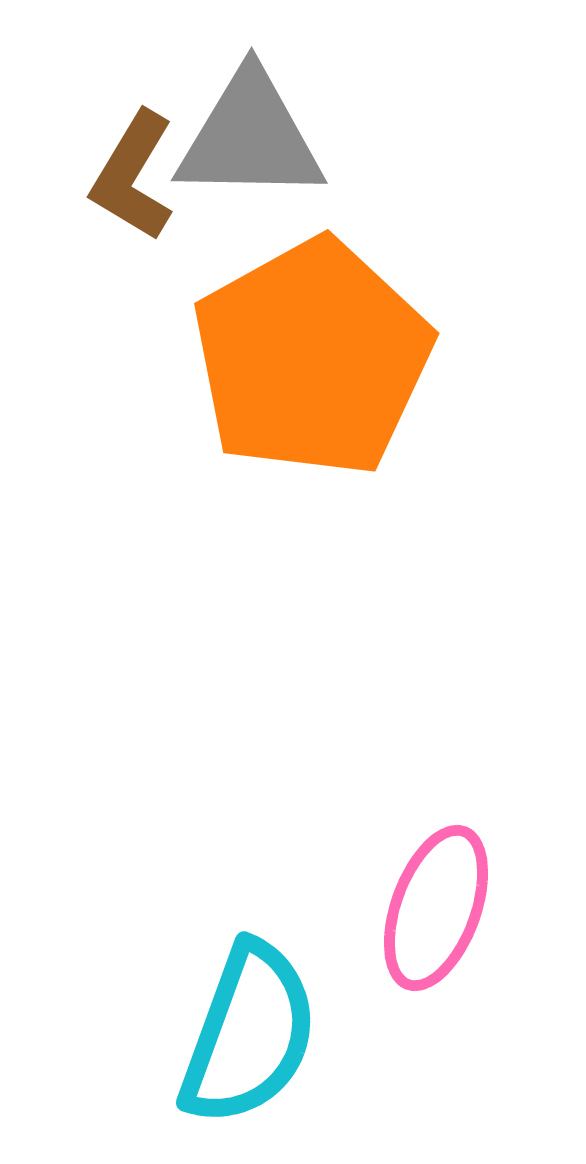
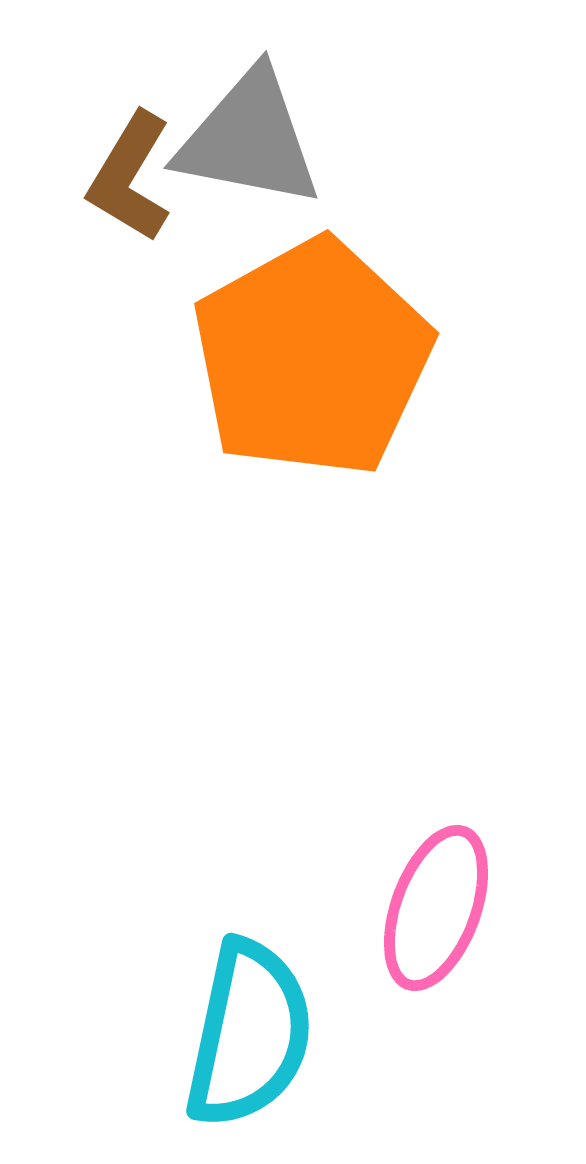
gray triangle: moved 1 px left, 2 px down; rotated 10 degrees clockwise
brown L-shape: moved 3 px left, 1 px down
cyan semicircle: rotated 8 degrees counterclockwise
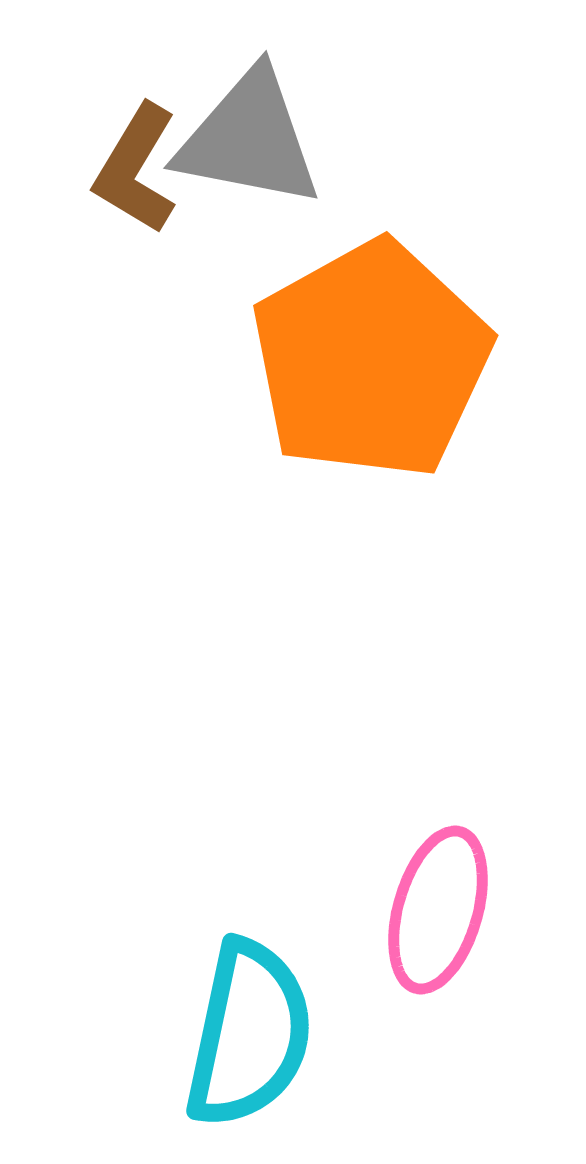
brown L-shape: moved 6 px right, 8 px up
orange pentagon: moved 59 px right, 2 px down
pink ellipse: moved 2 px right, 2 px down; rotated 4 degrees counterclockwise
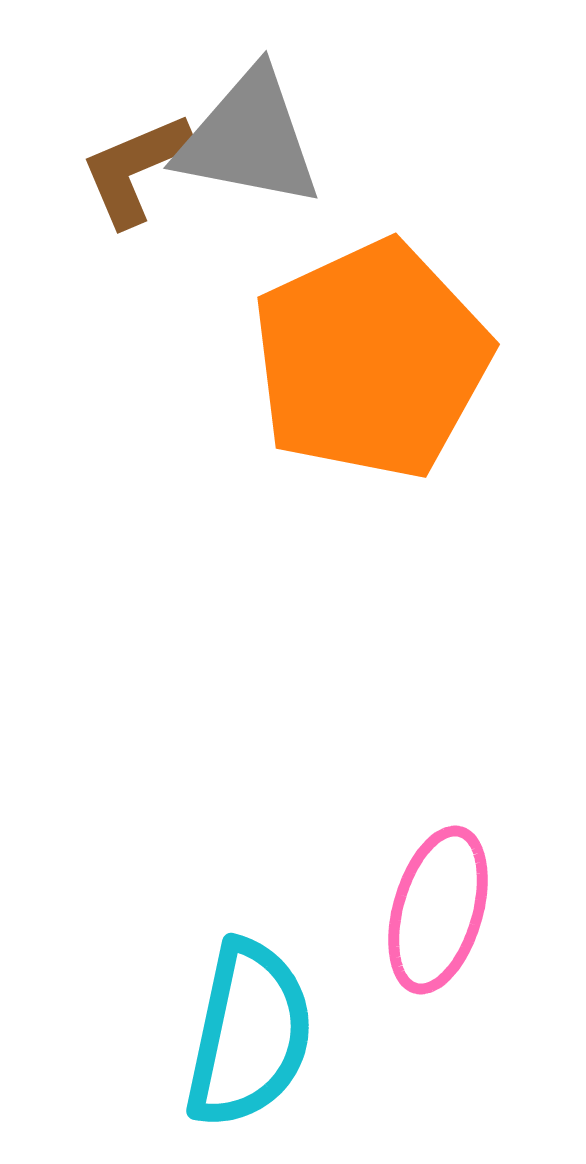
brown L-shape: rotated 36 degrees clockwise
orange pentagon: rotated 4 degrees clockwise
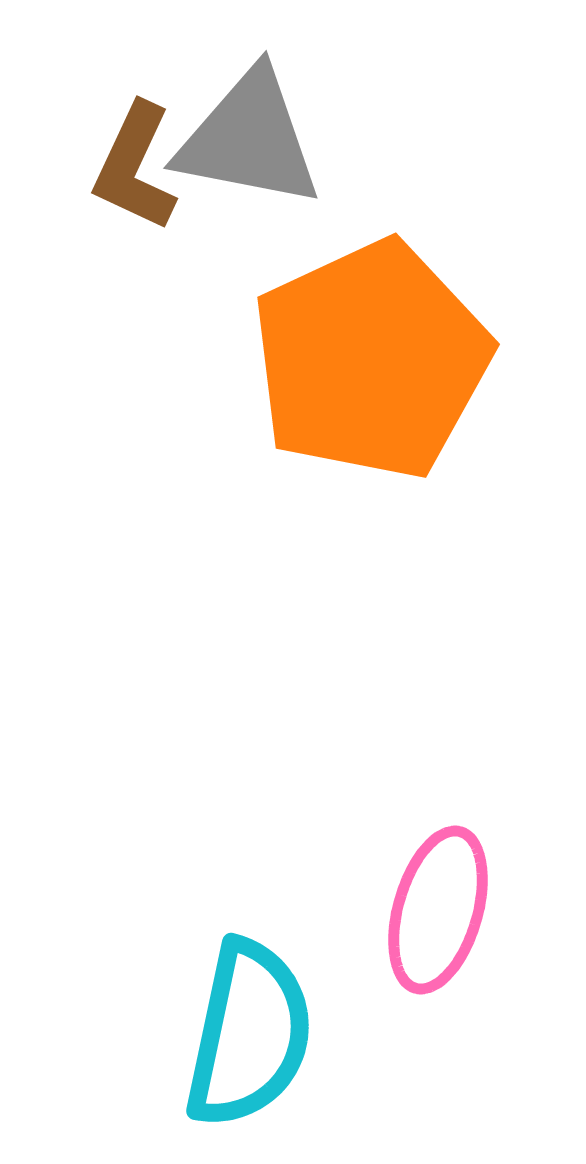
brown L-shape: moved 1 px left, 2 px up; rotated 42 degrees counterclockwise
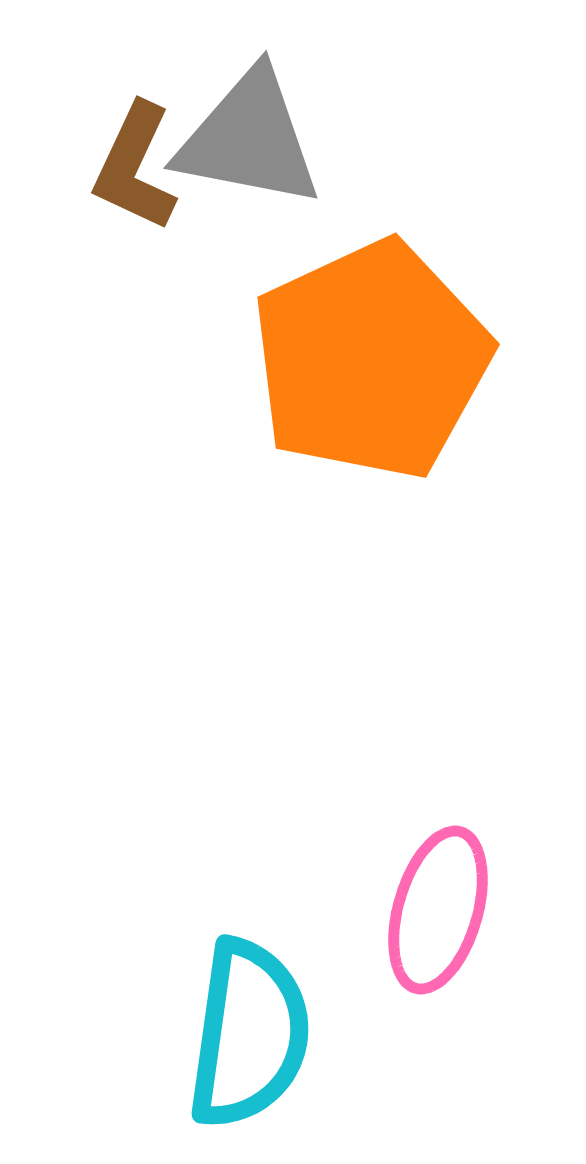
cyan semicircle: rotated 4 degrees counterclockwise
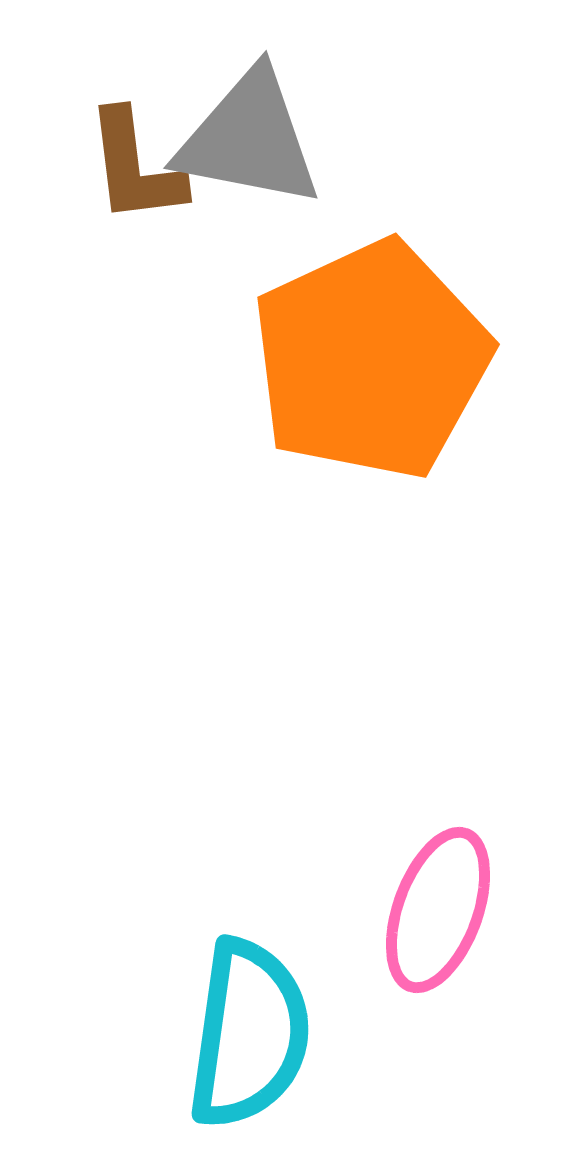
brown L-shape: rotated 32 degrees counterclockwise
pink ellipse: rotated 4 degrees clockwise
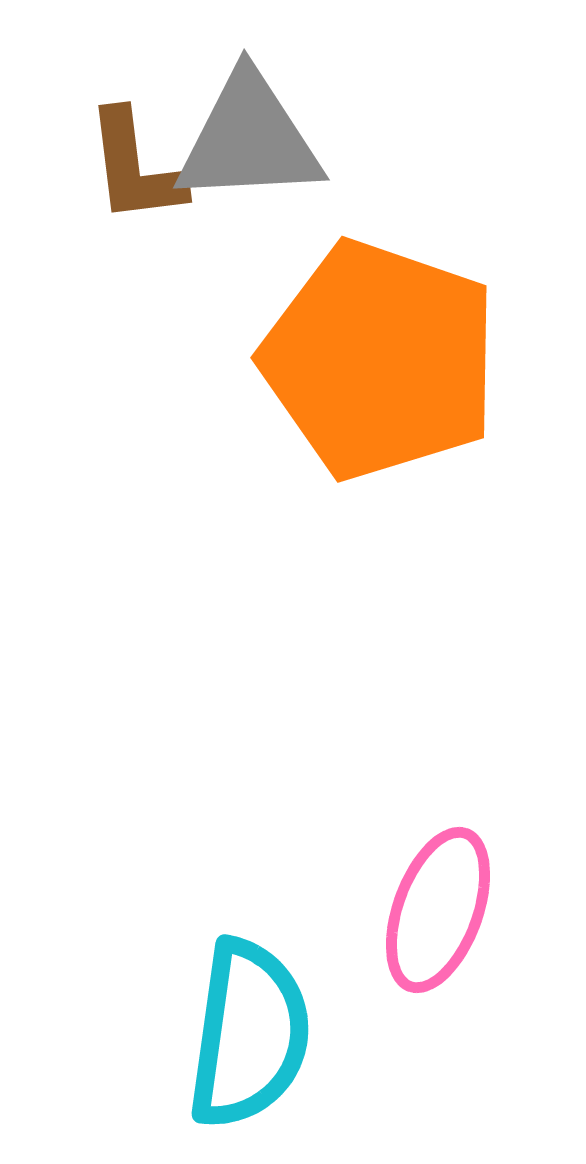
gray triangle: rotated 14 degrees counterclockwise
orange pentagon: moved 9 px right; rotated 28 degrees counterclockwise
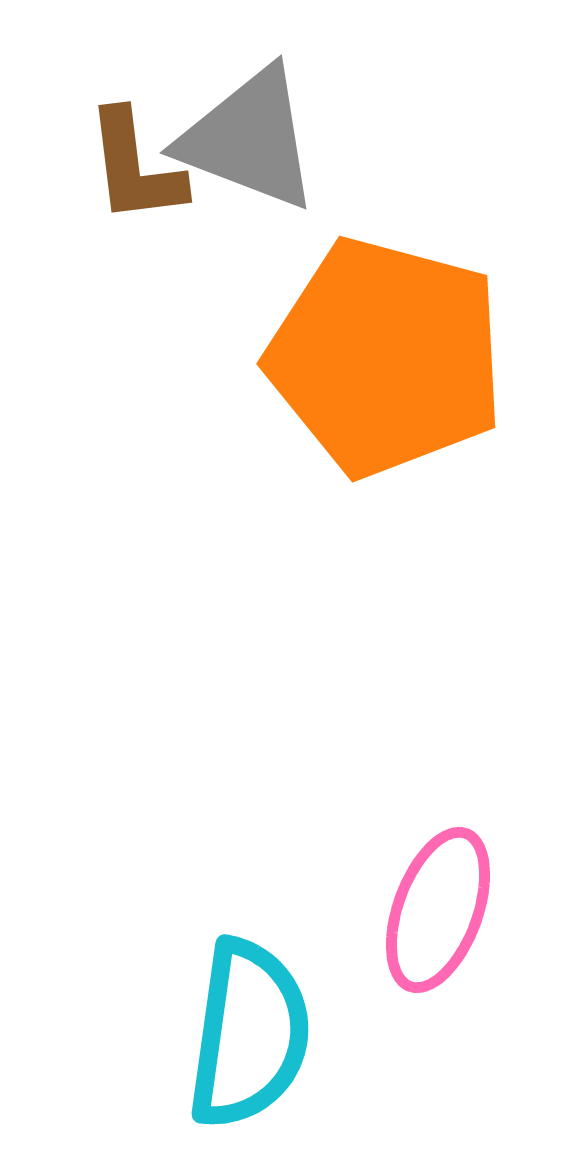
gray triangle: rotated 24 degrees clockwise
orange pentagon: moved 6 px right, 3 px up; rotated 4 degrees counterclockwise
